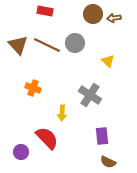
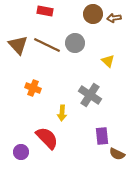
brown semicircle: moved 9 px right, 8 px up
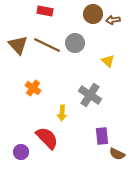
brown arrow: moved 1 px left, 2 px down
orange cross: rotated 14 degrees clockwise
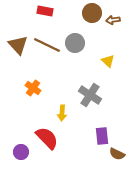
brown circle: moved 1 px left, 1 px up
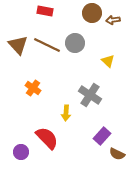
yellow arrow: moved 4 px right
purple rectangle: rotated 48 degrees clockwise
